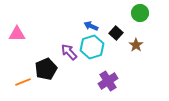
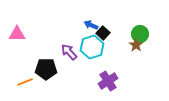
green circle: moved 21 px down
blue arrow: moved 1 px up
black square: moved 13 px left
black pentagon: rotated 25 degrees clockwise
orange line: moved 2 px right
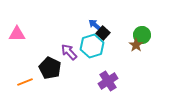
blue arrow: moved 4 px right; rotated 16 degrees clockwise
green circle: moved 2 px right, 1 px down
cyan hexagon: moved 1 px up
black pentagon: moved 4 px right, 1 px up; rotated 25 degrees clockwise
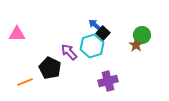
purple cross: rotated 18 degrees clockwise
